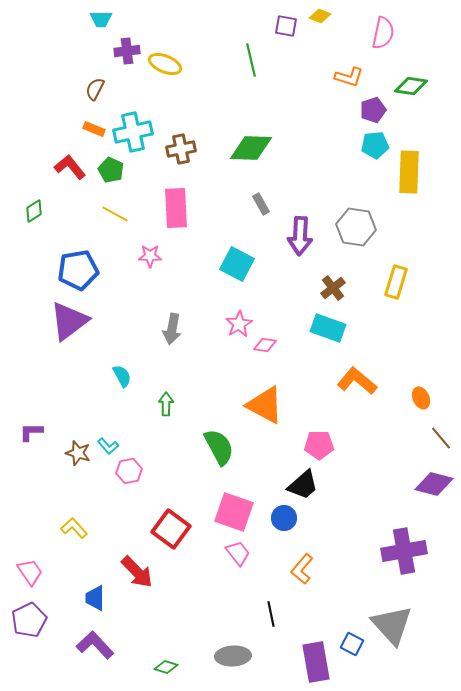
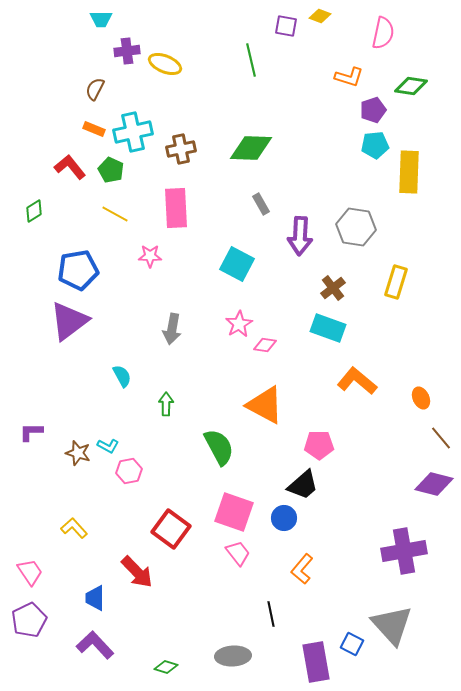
cyan L-shape at (108, 446): rotated 20 degrees counterclockwise
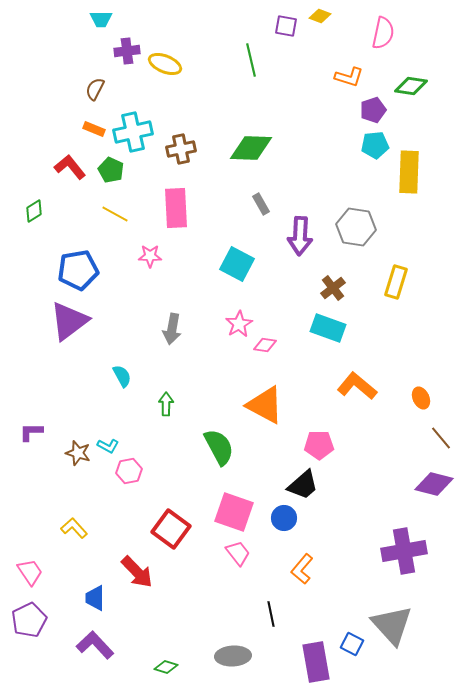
orange L-shape at (357, 381): moved 5 px down
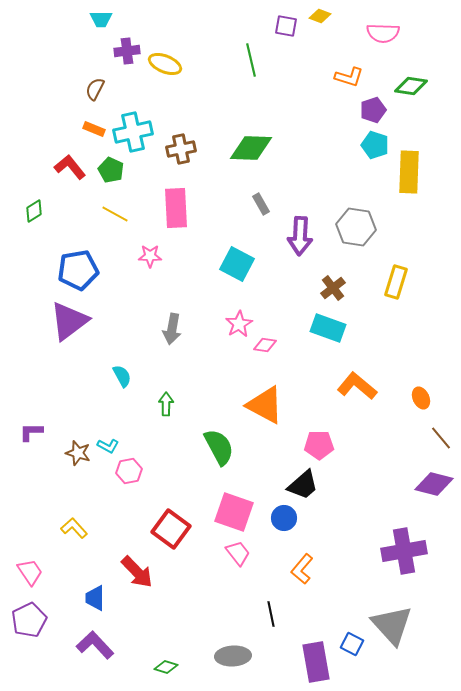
pink semicircle at (383, 33): rotated 80 degrees clockwise
cyan pentagon at (375, 145): rotated 24 degrees clockwise
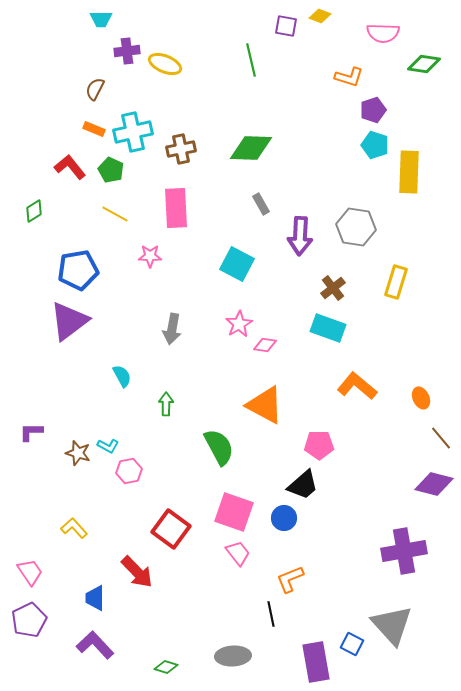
green diamond at (411, 86): moved 13 px right, 22 px up
orange L-shape at (302, 569): moved 12 px left, 10 px down; rotated 28 degrees clockwise
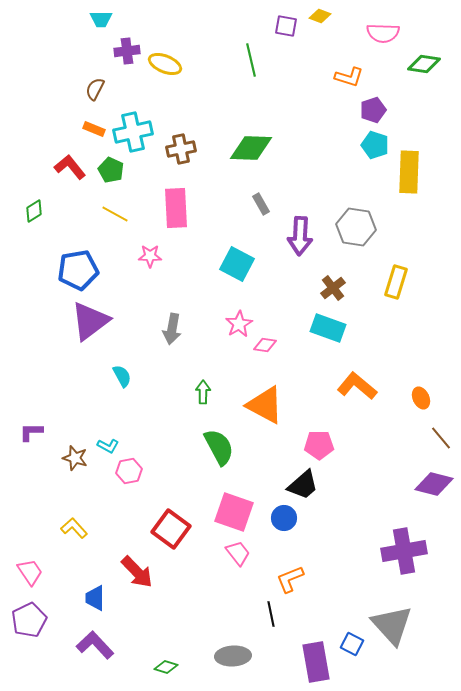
purple triangle at (69, 321): moved 21 px right
green arrow at (166, 404): moved 37 px right, 12 px up
brown star at (78, 453): moved 3 px left, 5 px down
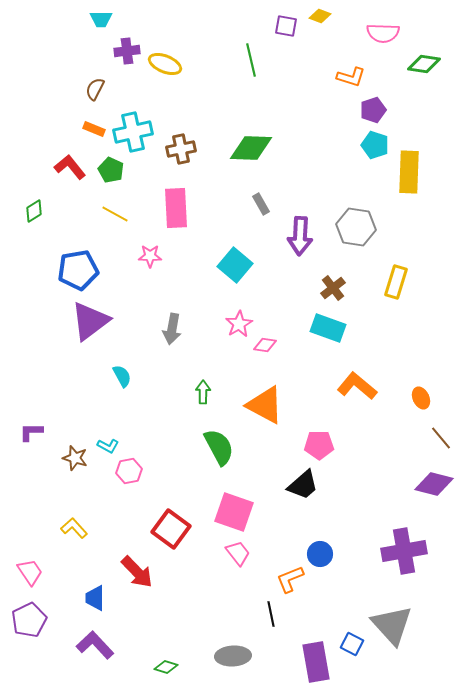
orange L-shape at (349, 77): moved 2 px right
cyan square at (237, 264): moved 2 px left, 1 px down; rotated 12 degrees clockwise
blue circle at (284, 518): moved 36 px right, 36 px down
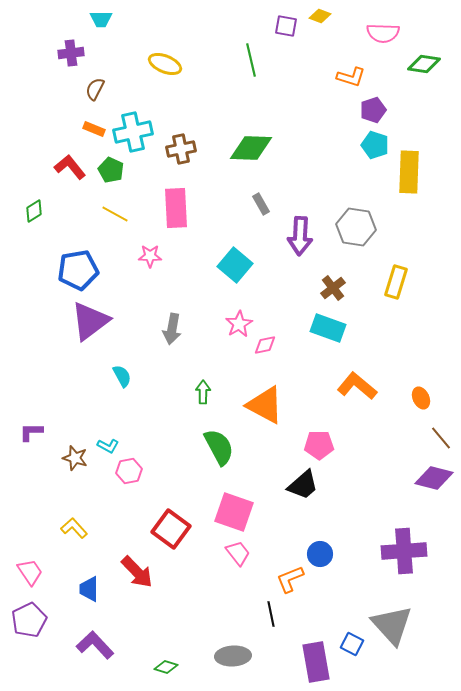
purple cross at (127, 51): moved 56 px left, 2 px down
pink diamond at (265, 345): rotated 20 degrees counterclockwise
purple diamond at (434, 484): moved 6 px up
purple cross at (404, 551): rotated 6 degrees clockwise
blue trapezoid at (95, 598): moved 6 px left, 9 px up
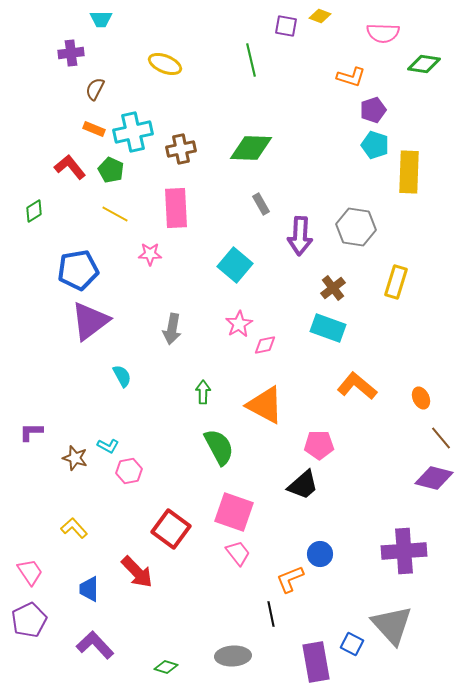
pink star at (150, 256): moved 2 px up
